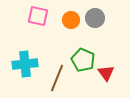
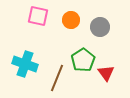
gray circle: moved 5 px right, 9 px down
green pentagon: rotated 15 degrees clockwise
cyan cross: rotated 25 degrees clockwise
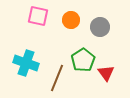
cyan cross: moved 1 px right, 1 px up
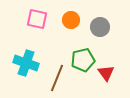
pink square: moved 1 px left, 3 px down
green pentagon: rotated 20 degrees clockwise
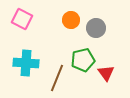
pink square: moved 15 px left; rotated 15 degrees clockwise
gray circle: moved 4 px left, 1 px down
cyan cross: rotated 15 degrees counterclockwise
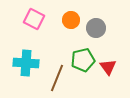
pink square: moved 12 px right
red triangle: moved 2 px right, 6 px up
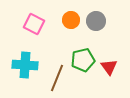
pink square: moved 5 px down
gray circle: moved 7 px up
cyan cross: moved 1 px left, 2 px down
red triangle: moved 1 px right
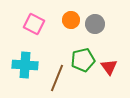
gray circle: moved 1 px left, 3 px down
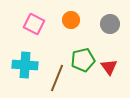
gray circle: moved 15 px right
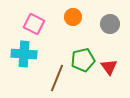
orange circle: moved 2 px right, 3 px up
cyan cross: moved 1 px left, 11 px up
